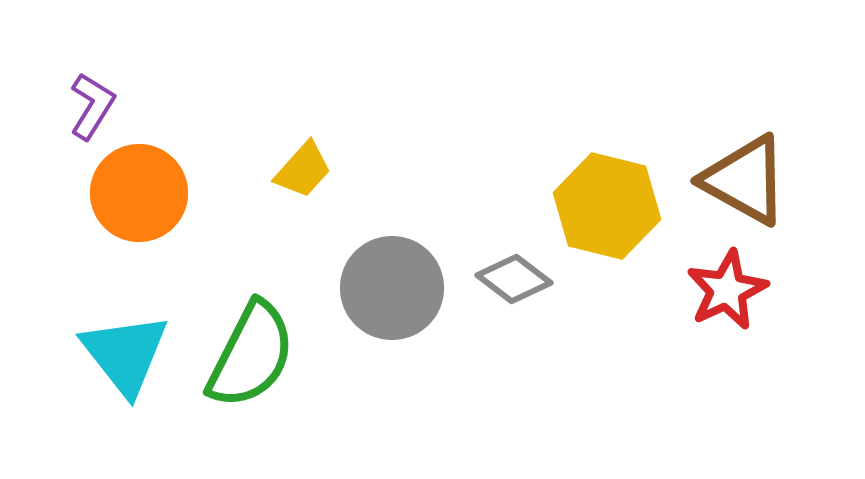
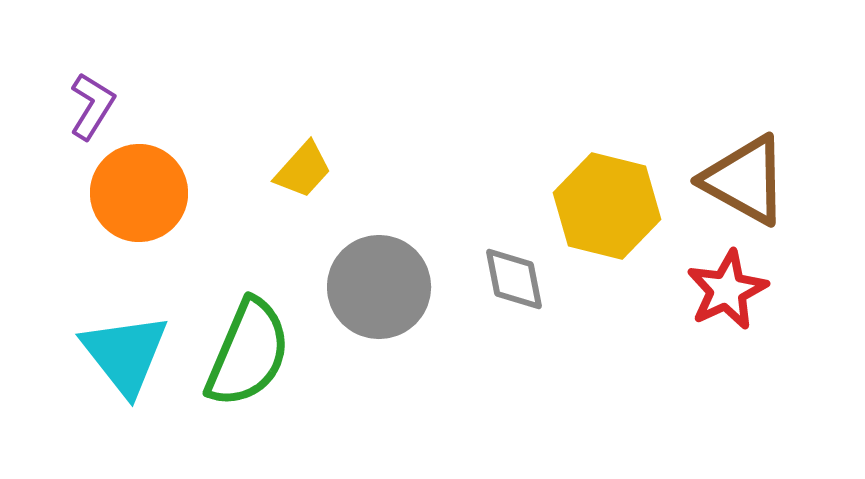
gray diamond: rotated 42 degrees clockwise
gray circle: moved 13 px left, 1 px up
green semicircle: moved 3 px left, 2 px up; rotated 4 degrees counterclockwise
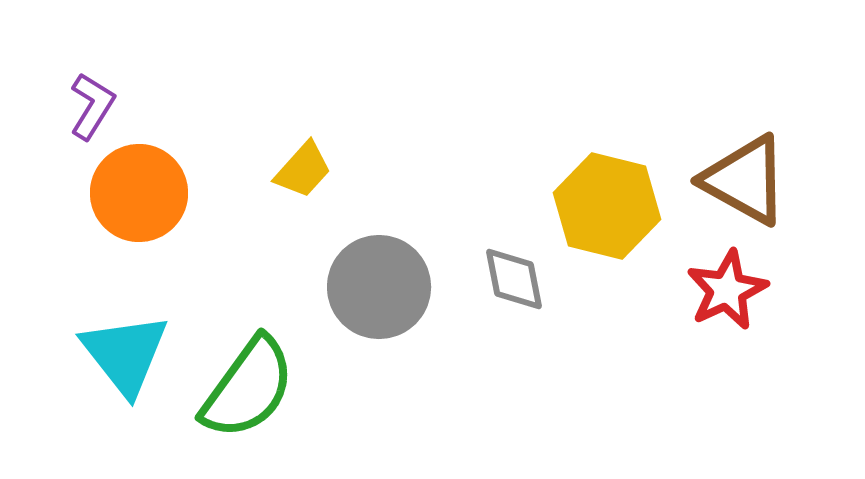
green semicircle: moved 35 px down; rotated 13 degrees clockwise
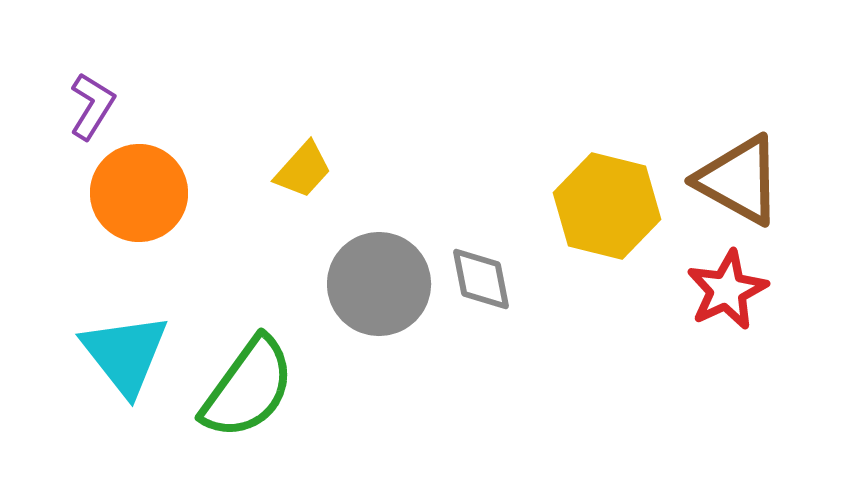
brown triangle: moved 6 px left
gray diamond: moved 33 px left
gray circle: moved 3 px up
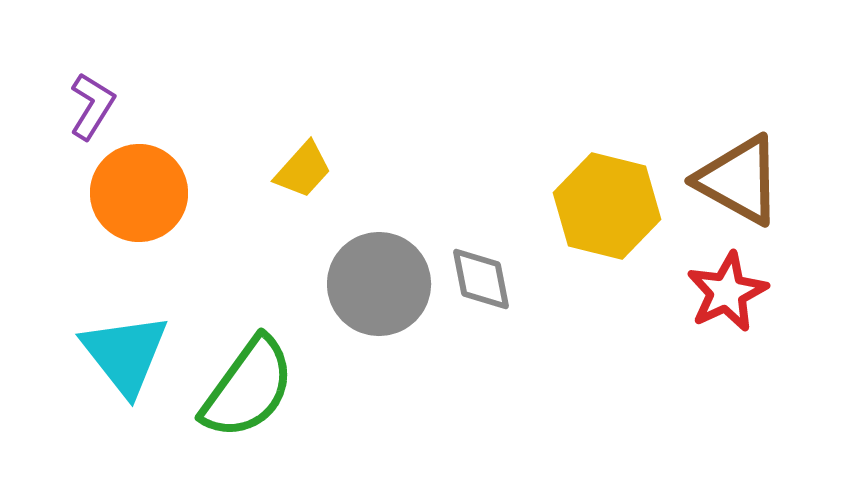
red star: moved 2 px down
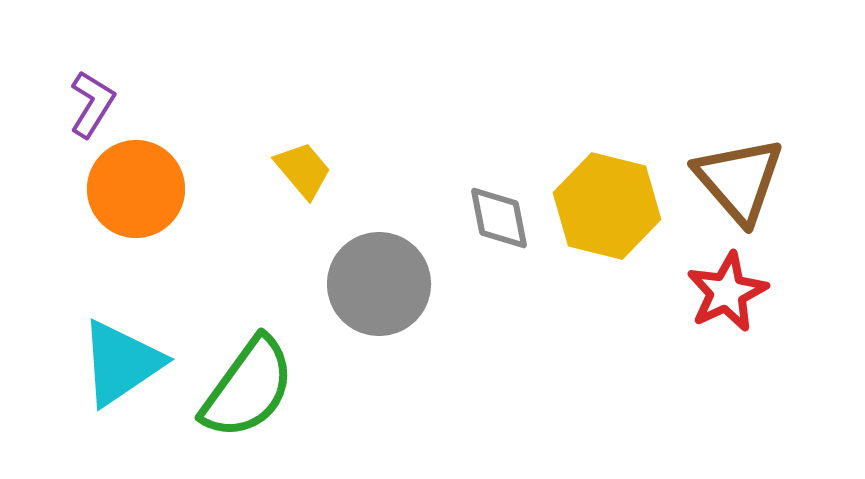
purple L-shape: moved 2 px up
yellow trapezoid: rotated 82 degrees counterclockwise
brown triangle: rotated 20 degrees clockwise
orange circle: moved 3 px left, 4 px up
gray diamond: moved 18 px right, 61 px up
cyan triangle: moved 4 px left, 9 px down; rotated 34 degrees clockwise
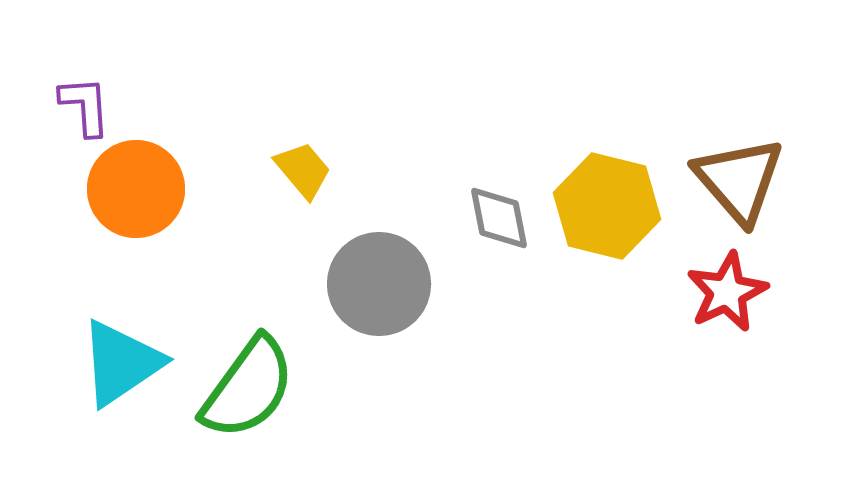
purple L-shape: moved 7 px left, 2 px down; rotated 36 degrees counterclockwise
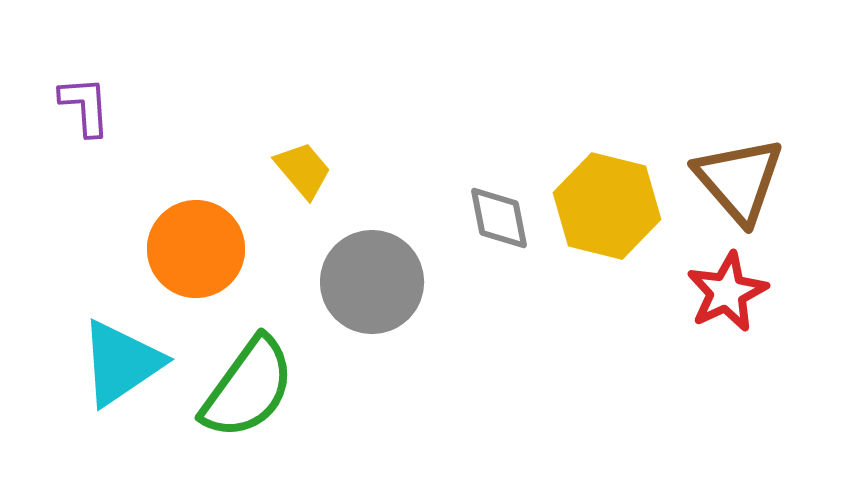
orange circle: moved 60 px right, 60 px down
gray circle: moved 7 px left, 2 px up
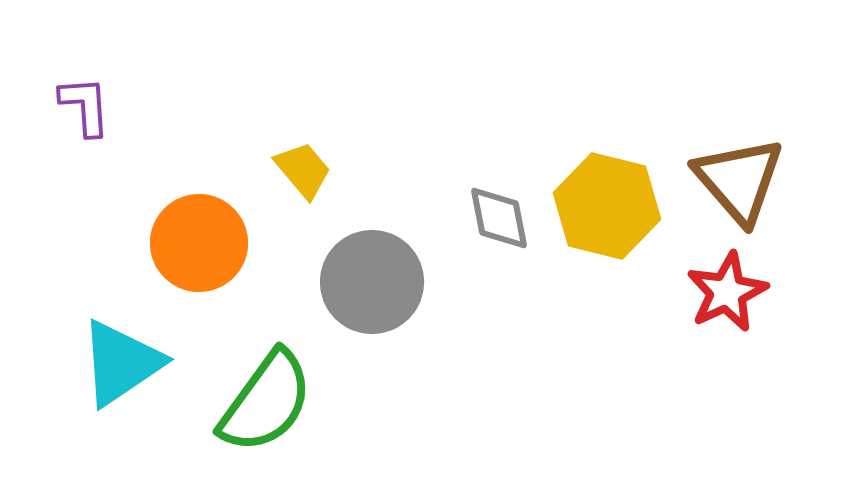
orange circle: moved 3 px right, 6 px up
green semicircle: moved 18 px right, 14 px down
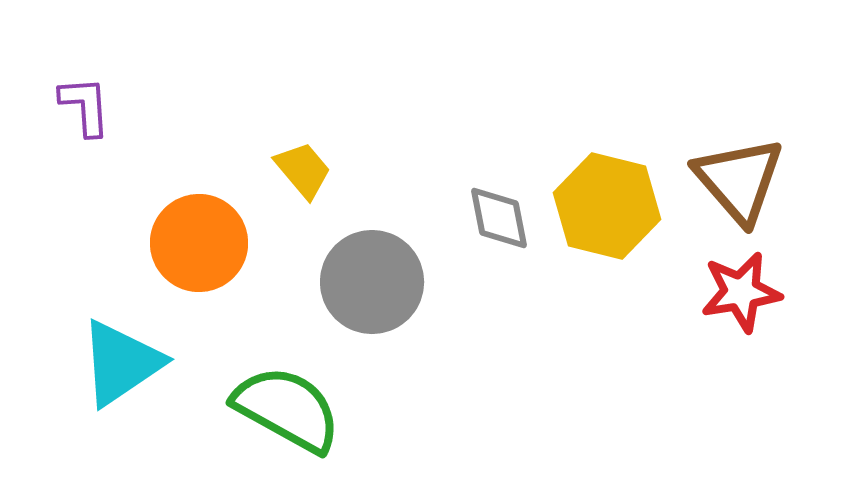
red star: moved 14 px right; rotated 16 degrees clockwise
green semicircle: moved 21 px right, 7 px down; rotated 97 degrees counterclockwise
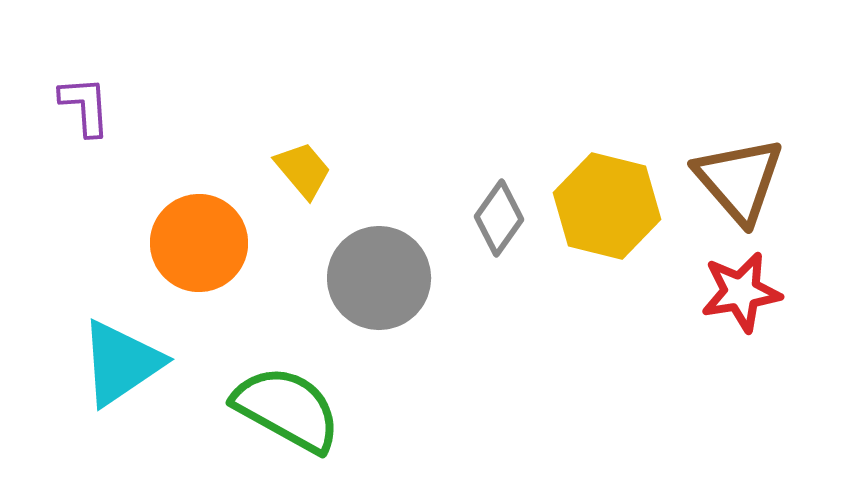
gray diamond: rotated 46 degrees clockwise
gray circle: moved 7 px right, 4 px up
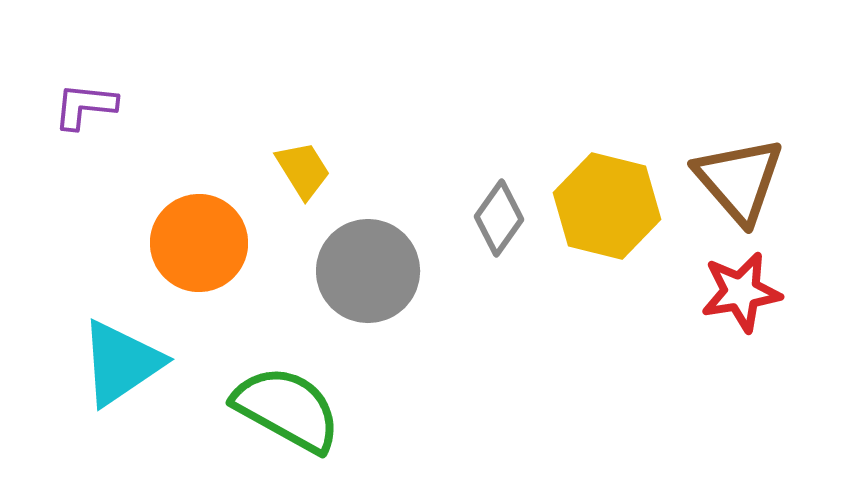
purple L-shape: rotated 80 degrees counterclockwise
yellow trapezoid: rotated 8 degrees clockwise
gray circle: moved 11 px left, 7 px up
